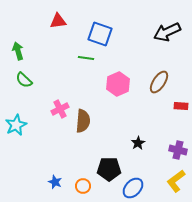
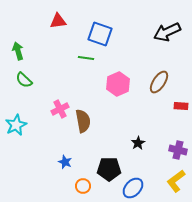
brown semicircle: rotated 15 degrees counterclockwise
blue star: moved 10 px right, 20 px up
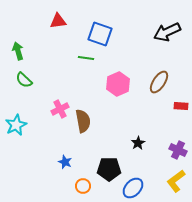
purple cross: rotated 12 degrees clockwise
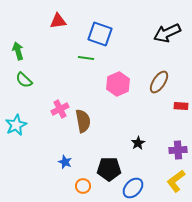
black arrow: moved 1 px down
purple cross: rotated 30 degrees counterclockwise
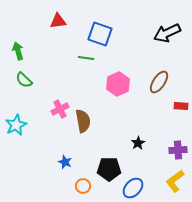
yellow L-shape: moved 1 px left
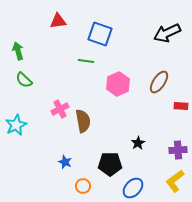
green line: moved 3 px down
black pentagon: moved 1 px right, 5 px up
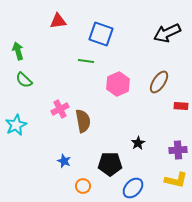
blue square: moved 1 px right
blue star: moved 1 px left, 1 px up
yellow L-shape: moved 1 px right, 1 px up; rotated 130 degrees counterclockwise
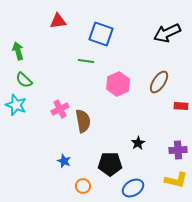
cyan star: moved 20 px up; rotated 25 degrees counterclockwise
blue ellipse: rotated 15 degrees clockwise
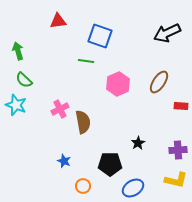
blue square: moved 1 px left, 2 px down
brown semicircle: moved 1 px down
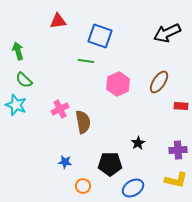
blue star: moved 1 px right, 1 px down; rotated 16 degrees counterclockwise
